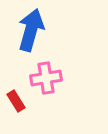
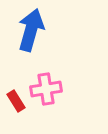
pink cross: moved 11 px down
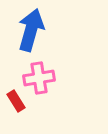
pink cross: moved 7 px left, 11 px up
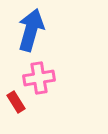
red rectangle: moved 1 px down
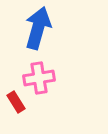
blue arrow: moved 7 px right, 2 px up
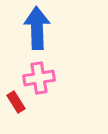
blue arrow: moved 1 px left; rotated 18 degrees counterclockwise
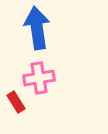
blue arrow: rotated 6 degrees counterclockwise
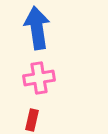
red rectangle: moved 16 px right, 18 px down; rotated 45 degrees clockwise
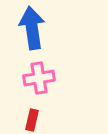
blue arrow: moved 5 px left
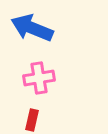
blue arrow: rotated 60 degrees counterclockwise
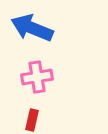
pink cross: moved 2 px left, 1 px up
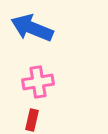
pink cross: moved 1 px right, 5 px down
